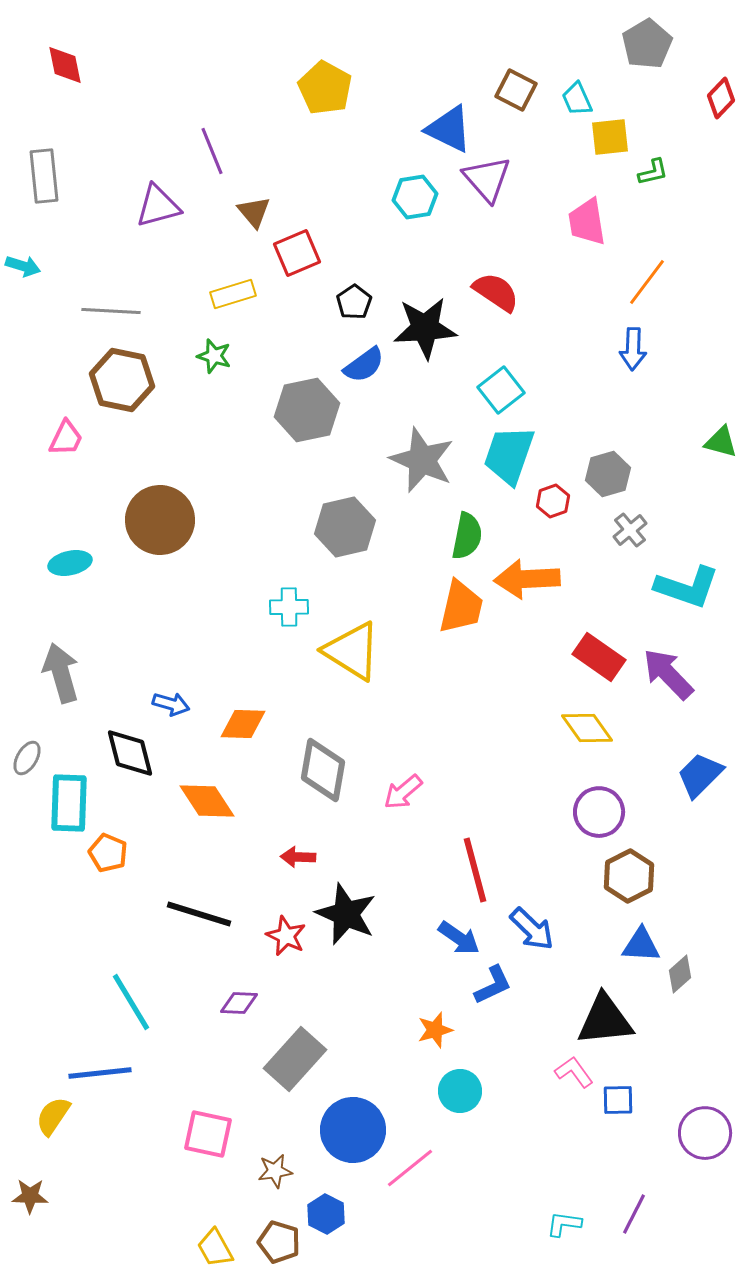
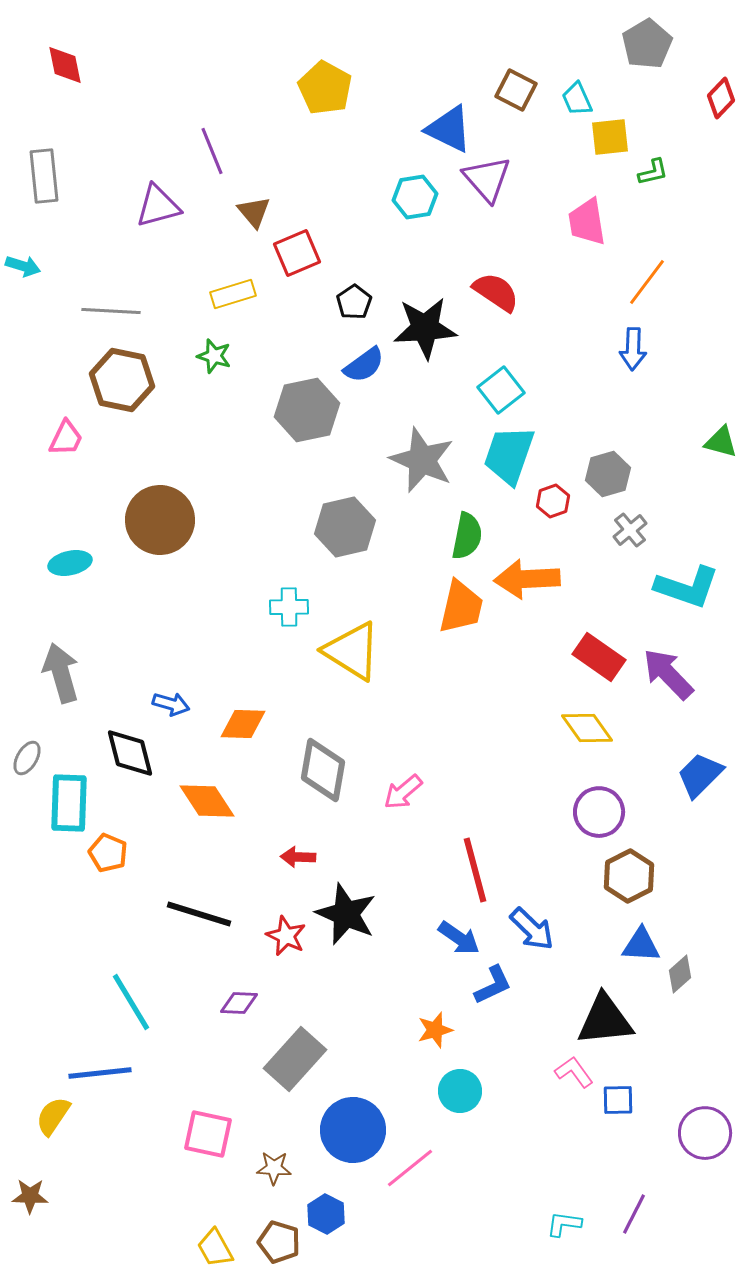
brown star at (275, 1171): moved 1 px left, 3 px up; rotated 12 degrees clockwise
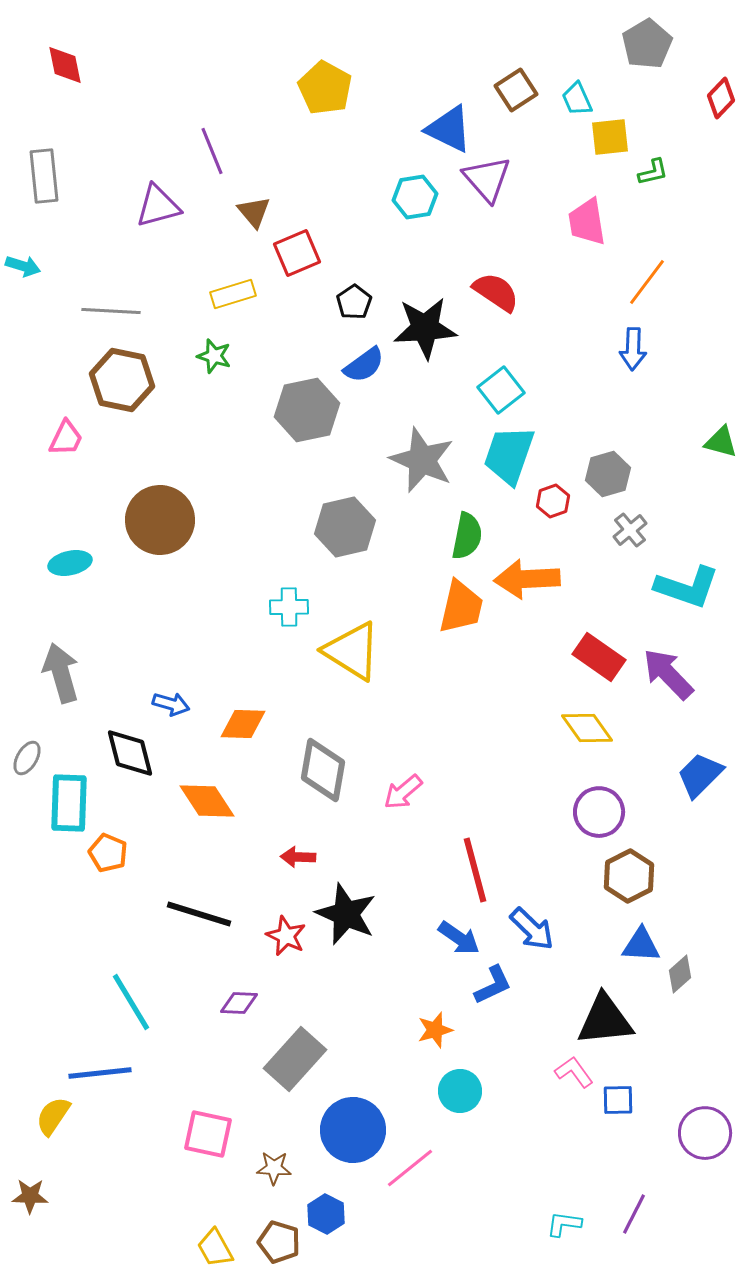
brown square at (516, 90): rotated 30 degrees clockwise
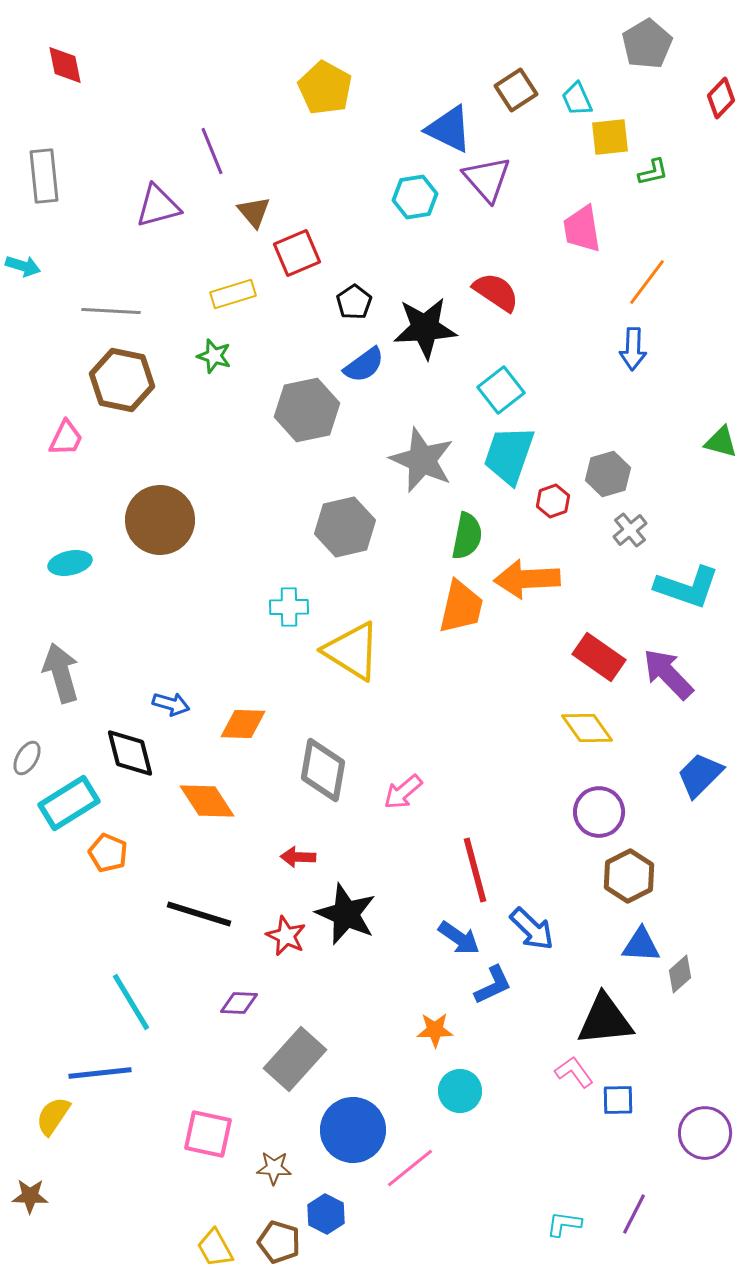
pink trapezoid at (587, 222): moved 5 px left, 7 px down
cyan rectangle at (69, 803): rotated 56 degrees clockwise
orange star at (435, 1030): rotated 15 degrees clockwise
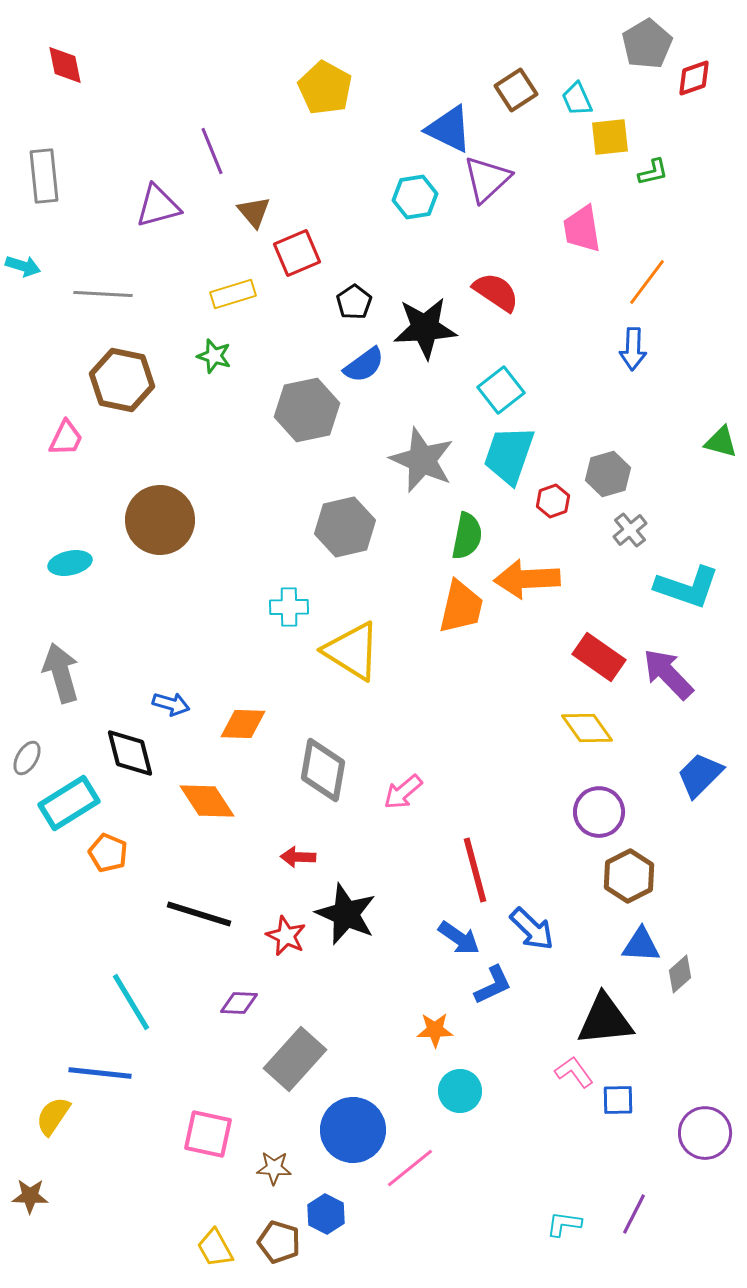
red diamond at (721, 98): moved 27 px left, 20 px up; rotated 27 degrees clockwise
purple triangle at (487, 179): rotated 28 degrees clockwise
gray line at (111, 311): moved 8 px left, 17 px up
blue line at (100, 1073): rotated 12 degrees clockwise
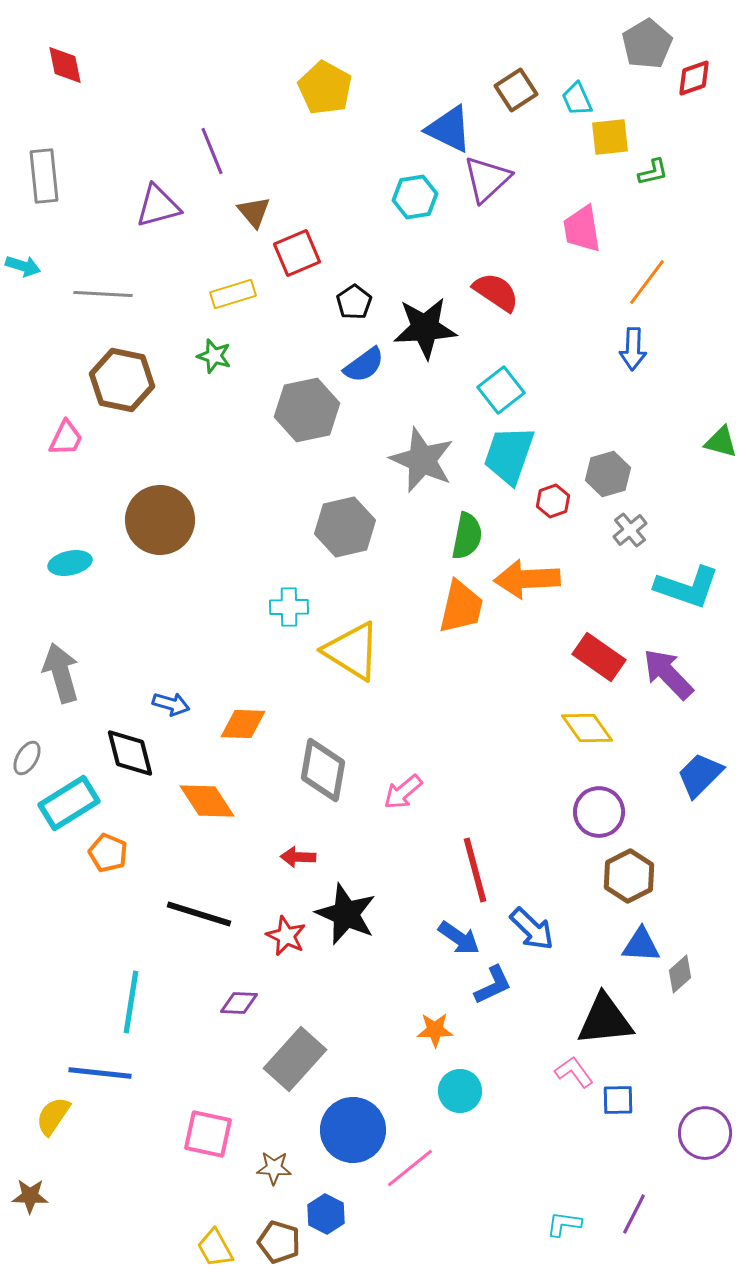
cyan line at (131, 1002): rotated 40 degrees clockwise
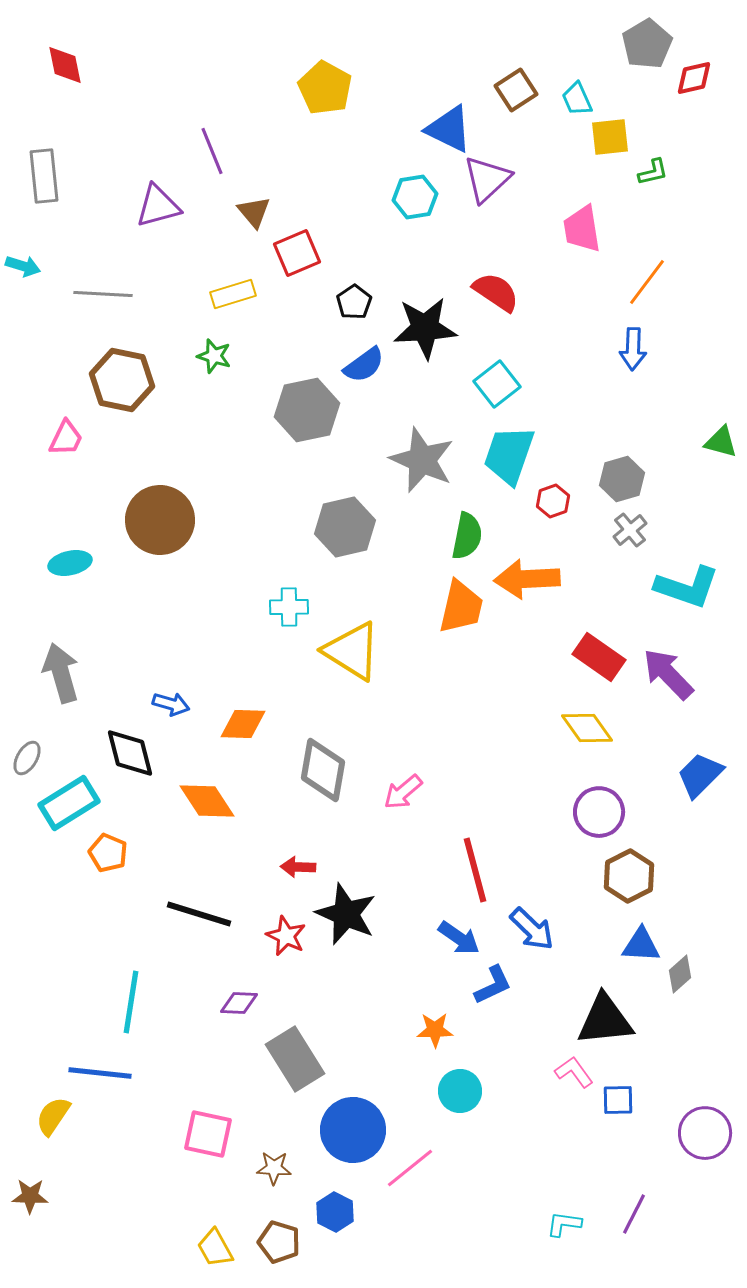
red diamond at (694, 78): rotated 6 degrees clockwise
cyan square at (501, 390): moved 4 px left, 6 px up
gray hexagon at (608, 474): moved 14 px right, 5 px down
red arrow at (298, 857): moved 10 px down
gray rectangle at (295, 1059): rotated 74 degrees counterclockwise
blue hexagon at (326, 1214): moved 9 px right, 2 px up
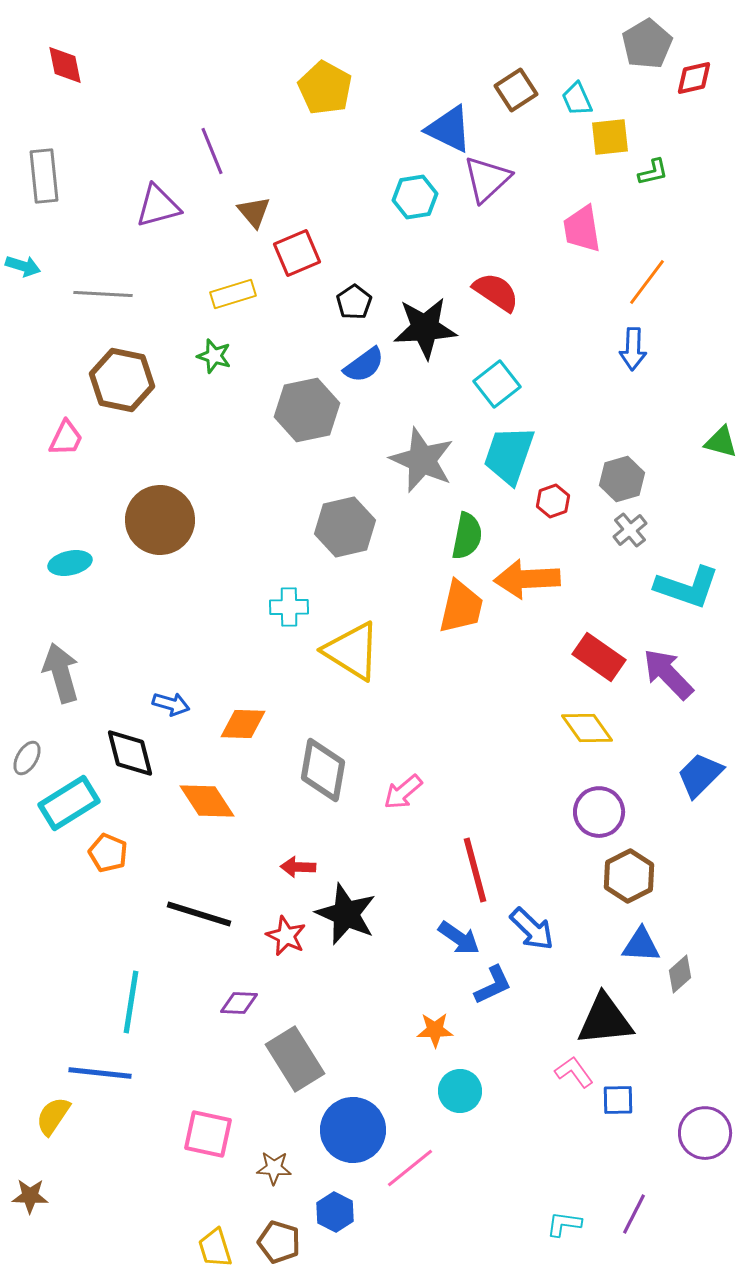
yellow trapezoid at (215, 1248): rotated 12 degrees clockwise
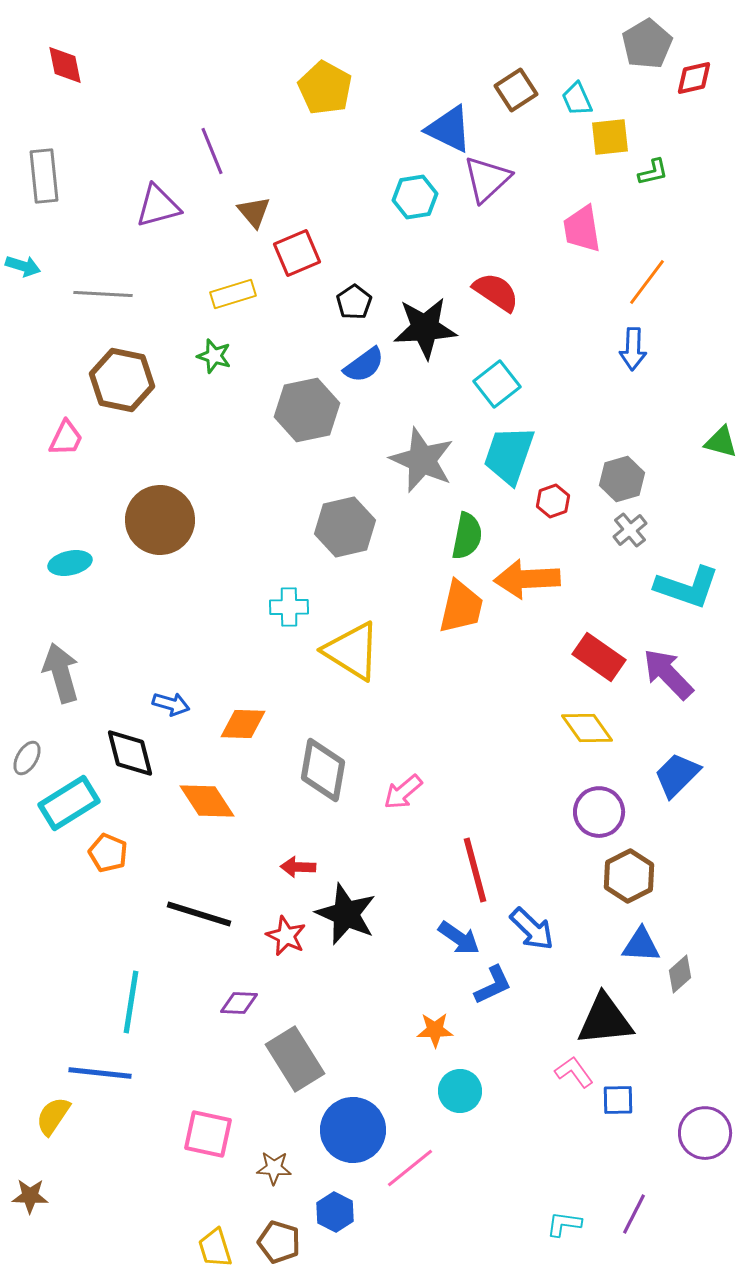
blue trapezoid at (700, 775): moved 23 px left
